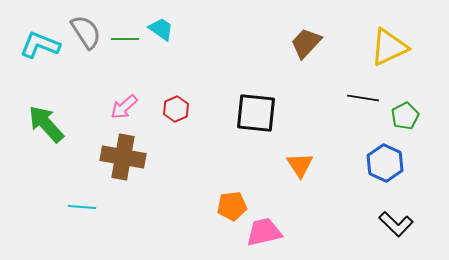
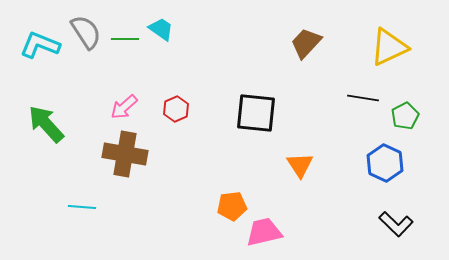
brown cross: moved 2 px right, 3 px up
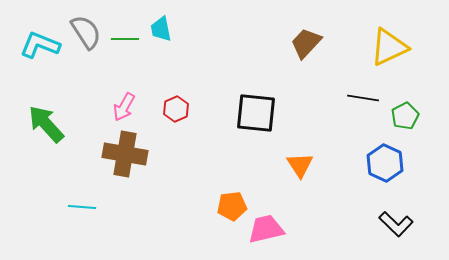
cyan trapezoid: rotated 136 degrees counterclockwise
pink arrow: rotated 20 degrees counterclockwise
pink trapezoid: moved 2 px right, 3 px up
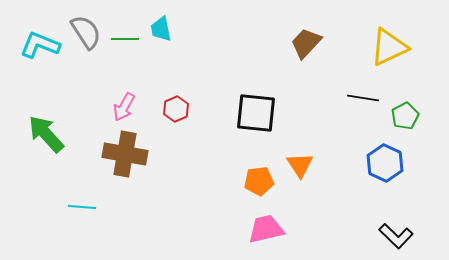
green arrow: moved 10 px down
orange pentagon: moved 27 px right, 25 px up
black L-shape: moved 12 px down
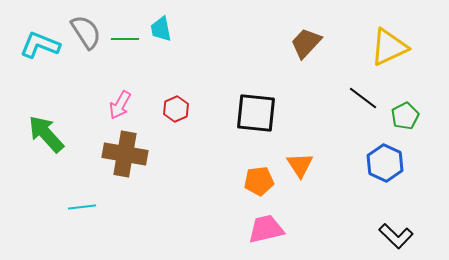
black line: rotated 28 degrees clockwise
pink arrow: moved 4 px left, 2 px up
cyan line: rotated 12 degrees counterclockwise
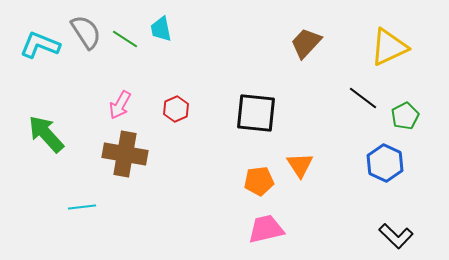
green line: rotated 32 degrees clockwise
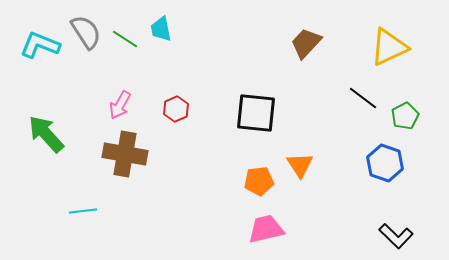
blue hexagon: rotated 6 degrees counterclockwise
cyan line: moved 1 px right, 4 px down
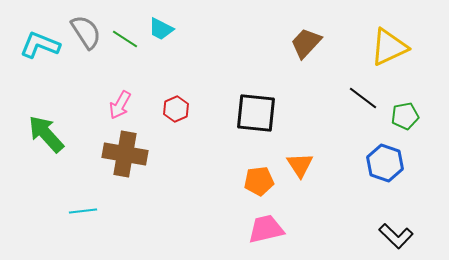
cyan trapezoid: rotated 52 degrees counterclockwise
green pentagon: rotated 16 degrees clockwise
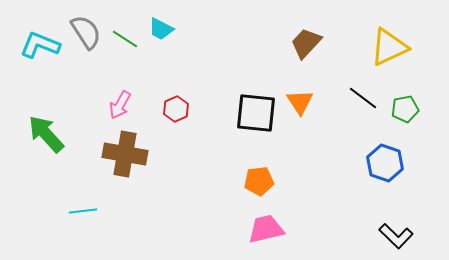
green pentagon: moved 7 px up
orange triangle: moved 63 px up
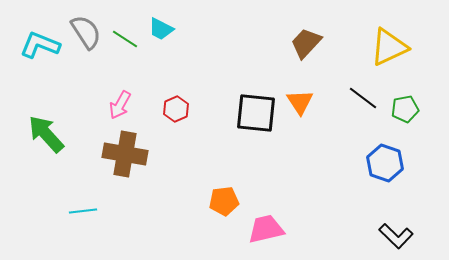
orange pentagon: moved 35 px left, 20 px down
